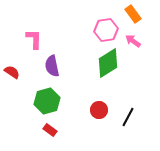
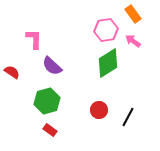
purple semicircle: rotated 35 degrees counterclockwise
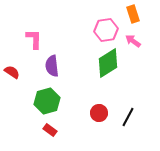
orange rectangle: rotated 18 degrees clockwise
purple semicircle: rotated 40 degrees clockwise
red circle: moved 3 px down
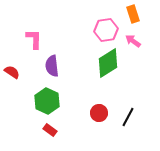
green hexagon: rotated 20 degrees counterclockwise
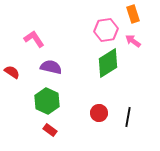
pink L-shape: rotated 35 degrees counterclockwise
purple semicircle: moved 1 px left, 1 px down; rotated 110 degrees clockwise
black line: rotated 18 degrees counterclockwise
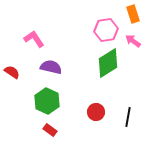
red circle: moved 3 px left, 1 px up
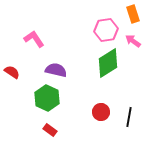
purple semicircle: moved 5 px right, 3 px down
green hexagon: moved 3 px up
red circle: moved 5 px right
black line: moved 1 px right
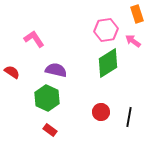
orange rectangle: moved 4 px right
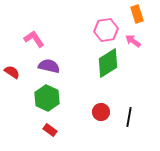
purple semicircle: moved 7 px left, 4 px up
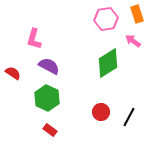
pink hexagon: moved 11 px up
pink L-shape: rotated 130 degrees counterclockwise
purple semicircle: rotated 15 degrees clockwise
red semicircle: moved 1 px right, 1 px down
black line: rotated 18 degrees clockwise
